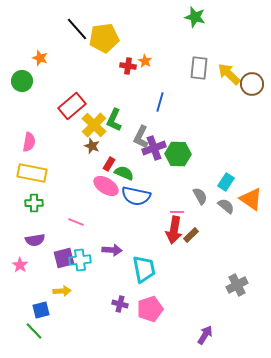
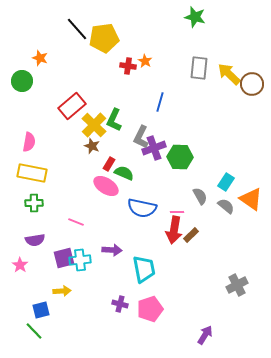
green hexagon at (178, 154): moved 2 px right, 3 px down
blue semicircle at (136, 196): moved 6 px right, 12 px down
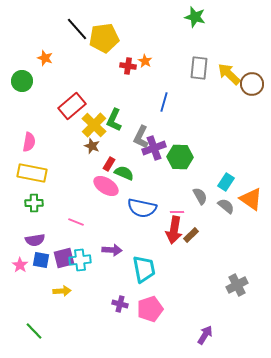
orange star at (40, 58): moved 5 px right
blue line at (160, 102): moved 4 px right
blue square at (41, 310): moved 50 px up; rotated 24 degrees clockwise
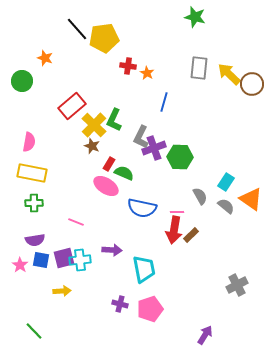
orange star at (145, 61): moved 2 px right, 12 px down
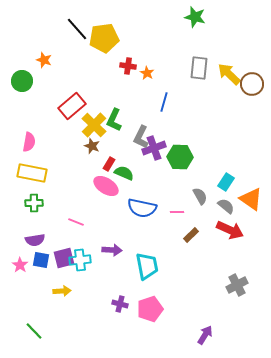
orange star at (45, 58): moved 1 px left, 2 px down
red arrow at (174, 230): moved 56 px right; rotated 76 degrees counterclockwise
cyan trapezoid at (144, 269): moved 3 px right, 3 px up
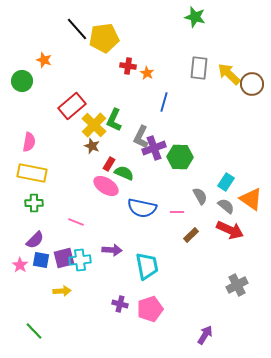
purple semicircle at (35, 240): rotated 36 degrees counterclockwise
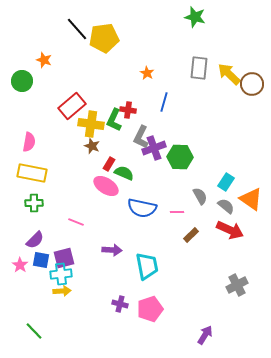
red cross at (128, 66): moved 44 px down
yellow cross at (94, 125): moved 3 px left, 1 px up; rotated 35 degrees counterclockwise
cyan cross at (80, 260): moved 19 px left, 14 px down
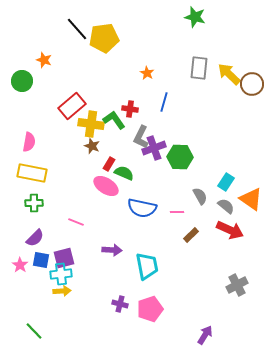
red cross at (128, 110): moved 2 px right, 1 px up
green L-shape at (114, 120): rotated 120 degrees clockwise
purple semicircle at (35, 240): moved 2 px up
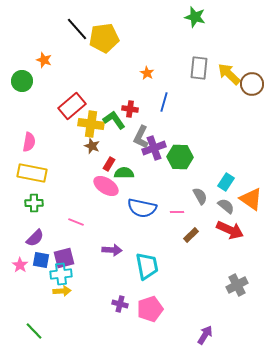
green semicircle at (124, 173): rotated 24 degrees counterclockwise
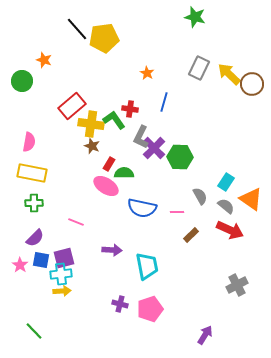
gray rectangle at (199, 68): rotated 20 degrees clockwise
purple cross at (154, 148): rotated 25 degrees counterclockwise
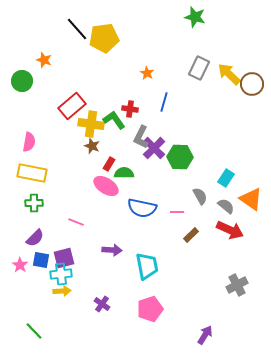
cyan rectangle at (226, 182): moved 4 px up
purple cross at (120, 304): moved 18 px left; rotated 21 degrees clockwise
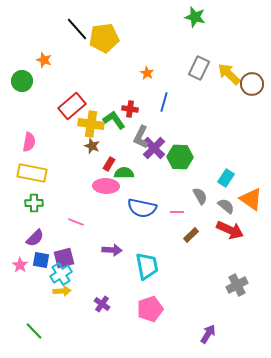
pink ellipse at (106, 186): rotated 30 degrees counterclockwise
cyan cross at (61, 274): rotated 25 degrees counterclockwise
purple arrow at (205, 335): moved 3 px right, 1 px up
